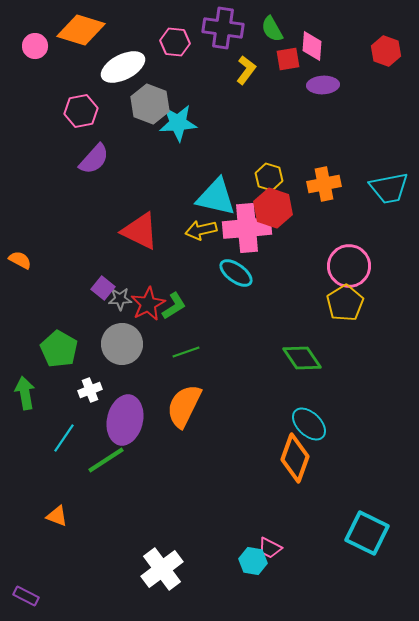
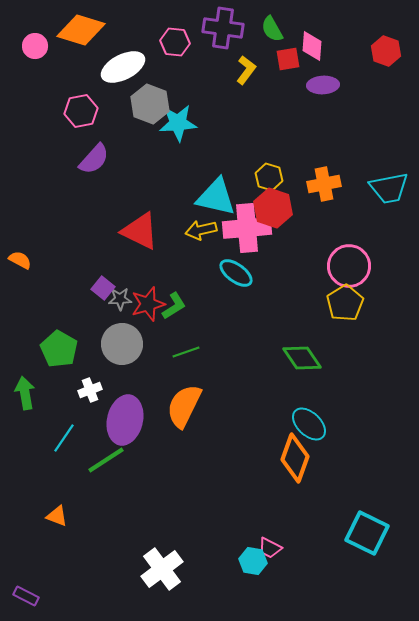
red star at (148, 304): rotated 12 degrees clockwise
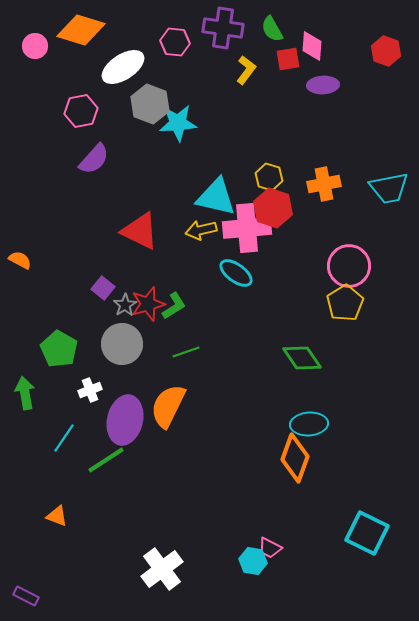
white ellipse at (123, 67): rotated 6 degrees counterclockwise
gray star at (120, 299): moved 5 px right, 6 px down; rotated 30 degrees counterclockwise
orange semicircle at (184, 406): moved 16 px left
cyan ellipse at (309, 424): rotated 48 degrees counterclockwise
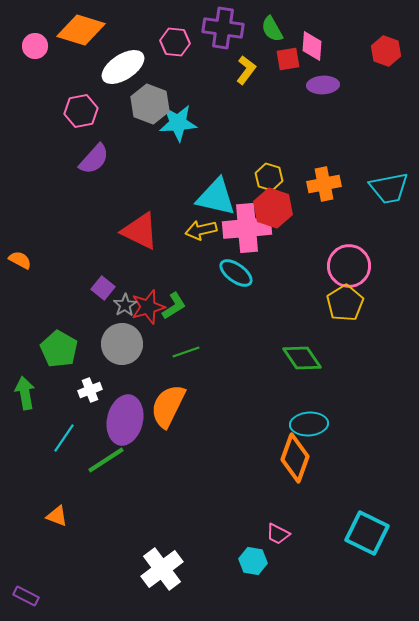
red star at (148, 304): moved 3 px down
pink trapezoid at (270, 548): moved 8 px right, 14 px up
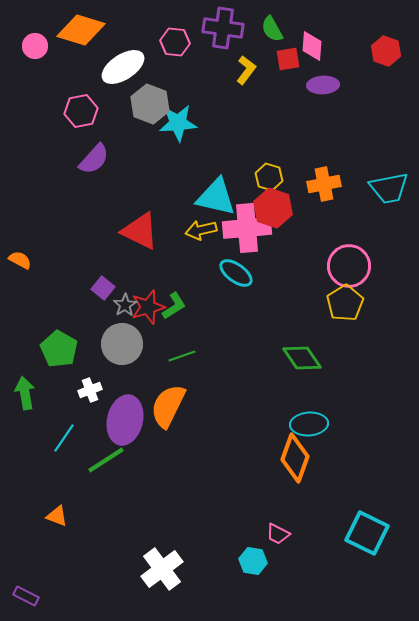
green line at (186, 352): moved 4 px left, 4 px down
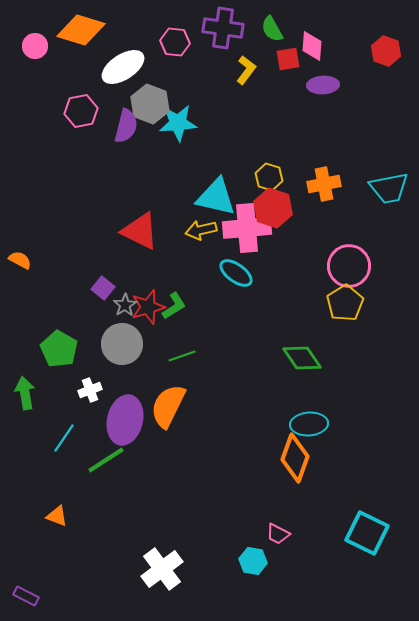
purple semicircle at (94, 159): moved 32 px right, 33 px up; rotated 28 degrees counterclockwise
